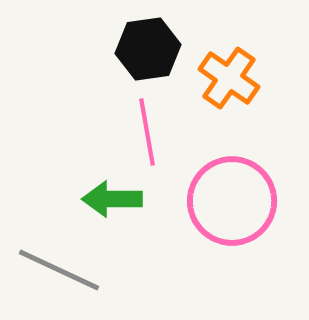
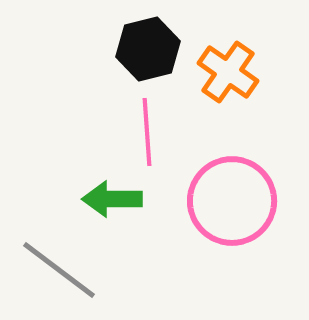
black hexagon: rotated 6 degrees counterclockwise
orange cross: moved 1 px left, 6 px up
pink line: rotated 6 degrees clockwise
gray line: rotated 12 degrees clockwise
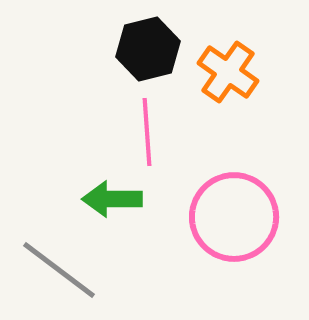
pink circle: moved 2 px right, 16 px down
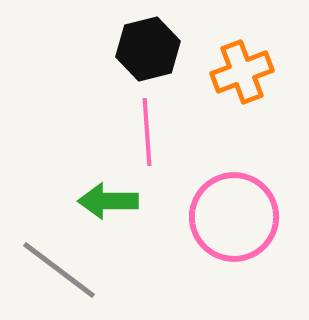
orange cross: moved 14 px right; rotated 34 degrees clockwise
green arrow: moved 4 px left, 2 px down
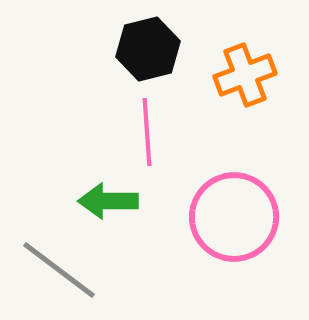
orange cross: moved 3 px right, 3 px down
